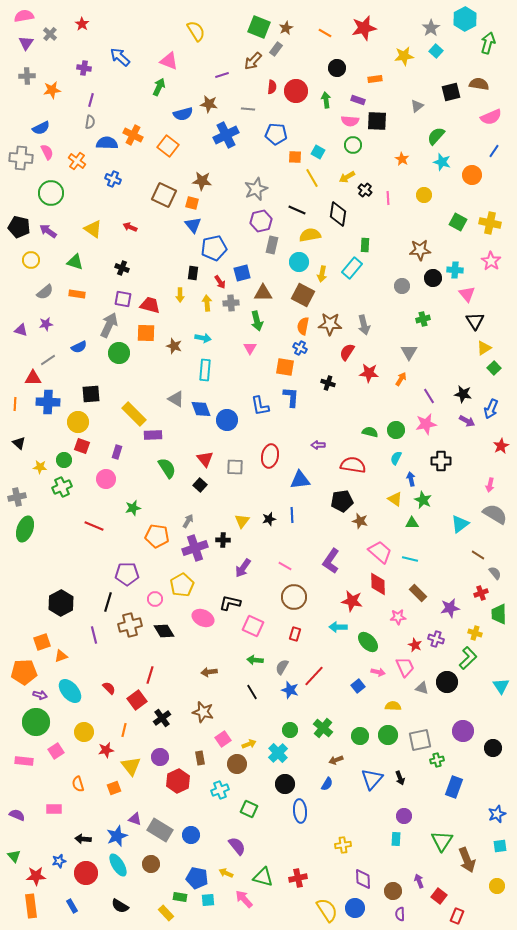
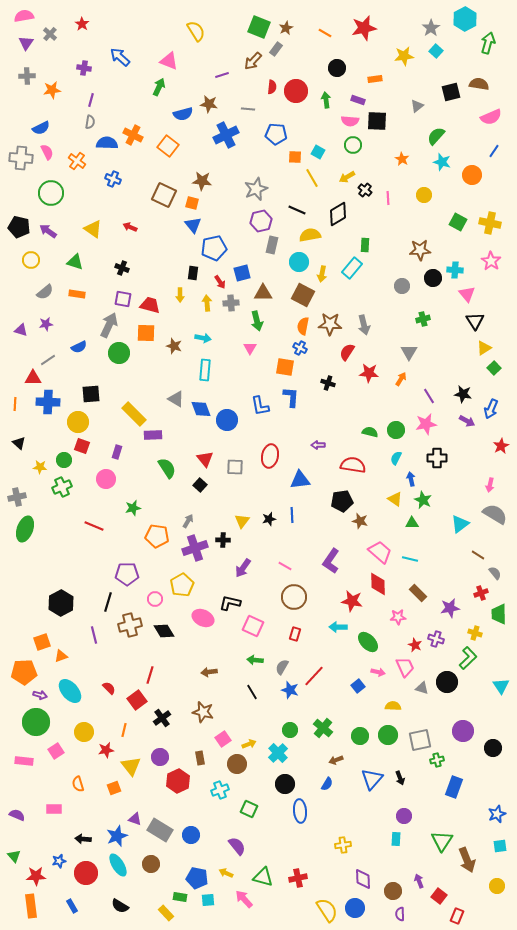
black diamond at (338, 214): rotated 50 degrees clockwise
black cross at (441, 461): moved 4 px left, 3 px up
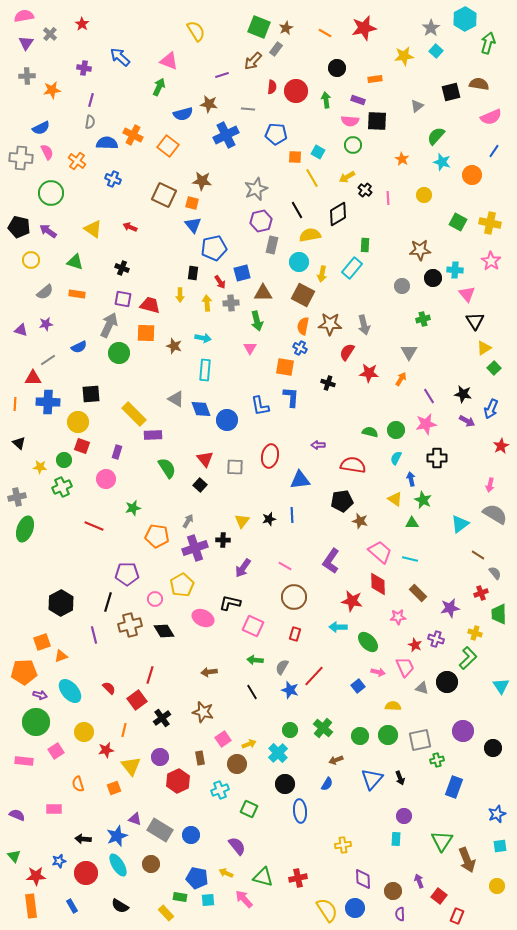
black line at (297, 210): rotated 36 degrees clockwise
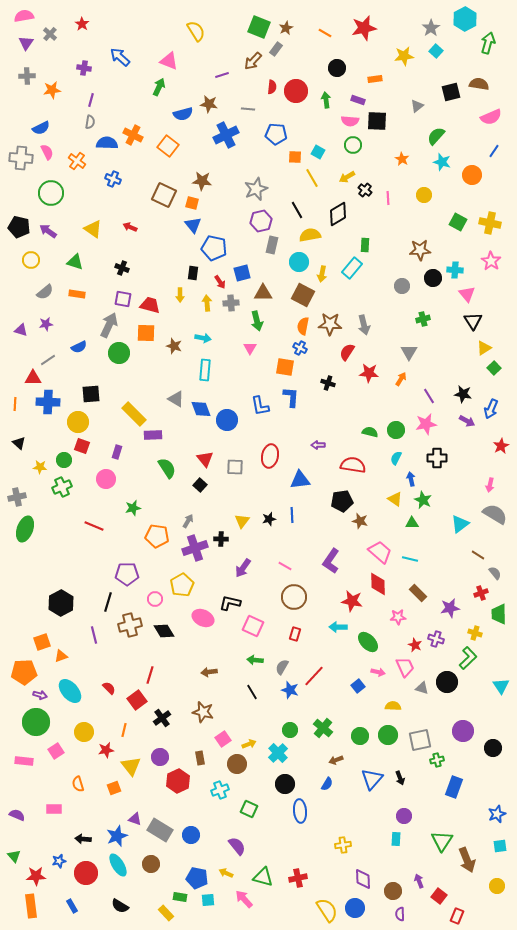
blue pentagon at (214, 248): rotated 25 degrees clockwise
black triangle at (475, 321): moved 2 px left
black cross at (223, 540): moved 2 px left, 1 px up
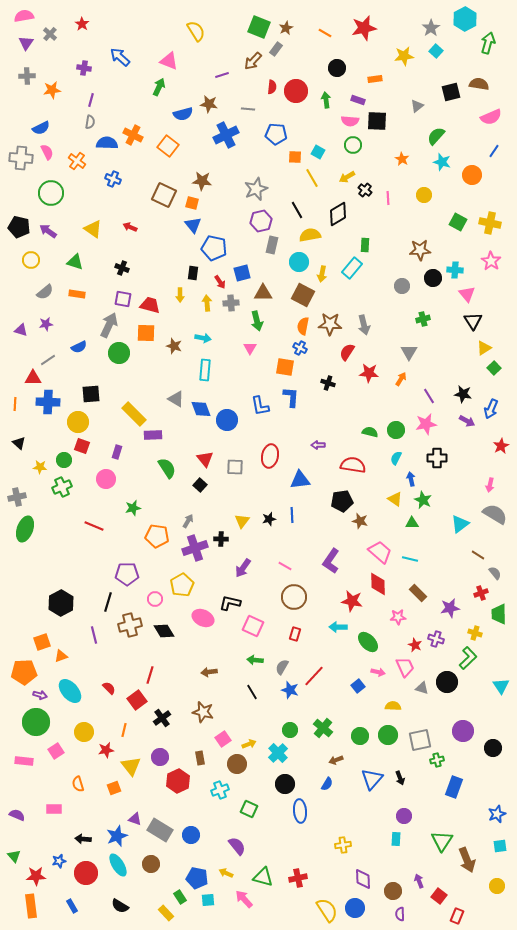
green rectangle at (180, 897): rotated 48 degrees clockwise
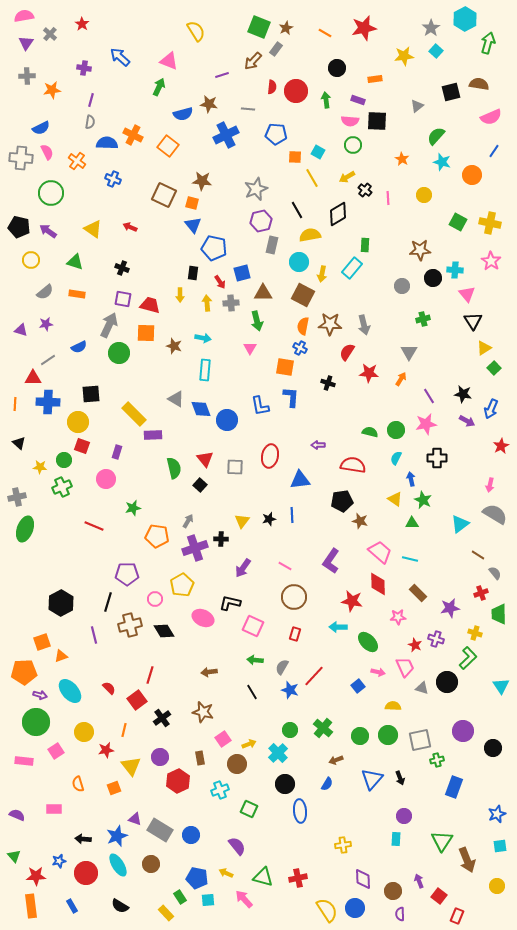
green semicircle at (167, 468): moved 7 px right; rotated 20 degrees clockwise
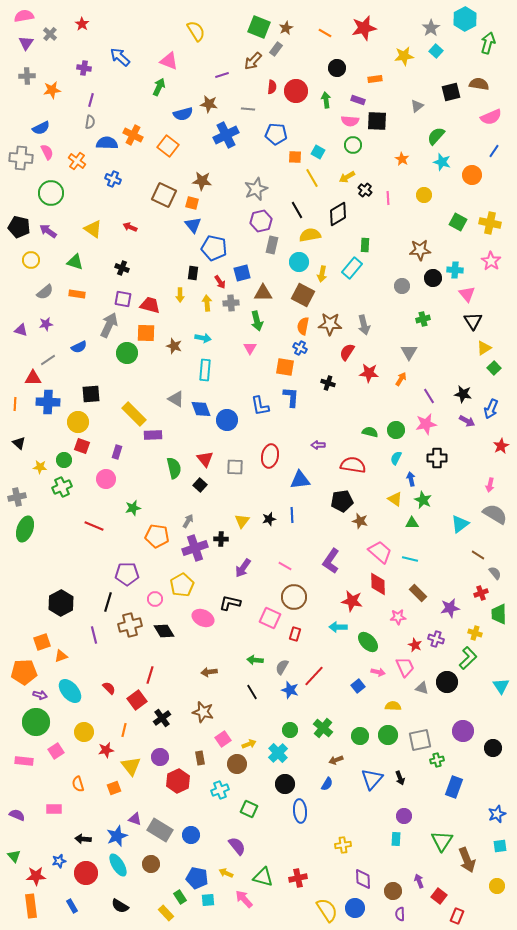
green circle at (119, 353): moved 8 px right
pink square at (253, 626): moved 17 px right, 8 px up
